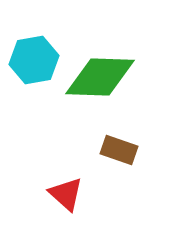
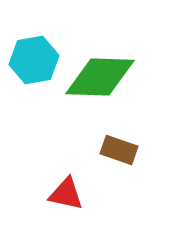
red triangle: rotated 30 degrees counterclockwise
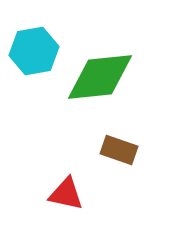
cyan hexagon: moved 9 px up
green diamond: rotated 8 degrees counterclockwise
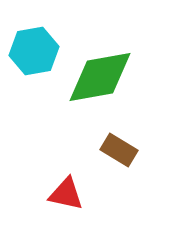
green diamond: rotated 4 degrees counterclockwise
brown rectangle: rotated 12 degrees clockwise
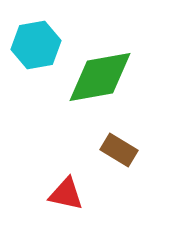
cyan hexagon: moved 2 px right, 6 px up
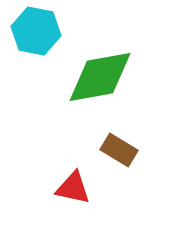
cyan hexagon: moved 14 px up; rotated 21 degrees clockwise
red triangle: moved 7 px right, 6 px up
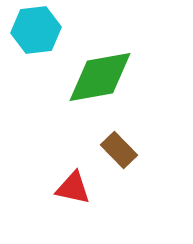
cyan hexagon: moved 1 px up; rotated 18 degrees counterclockwise
brown rectangle: rotated 15 degrees clockwise
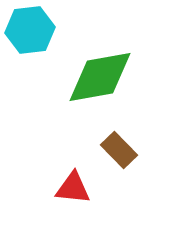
cyan hexagon: moved 6 px left
red triangle: rotated 6 degrees counterclockwise
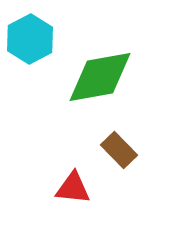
cyan hexagon: moved 9 px down; rotated 21 degrees counterclockwise
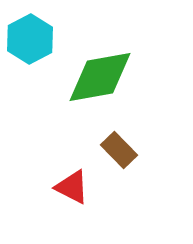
red triangle: moved 1 px left, 1 px up; rotated 21 degrees clockwise
